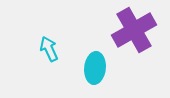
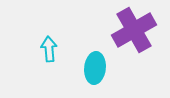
cyan arrow: rotated 20 degrees clockwise
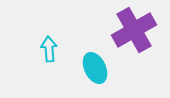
cyan ellipse: rotated 32 degrees counterclockwise
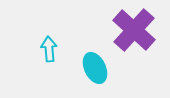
purple cross: rotated 18 degrees counterclockwise
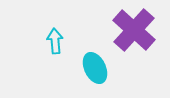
cyan arrow: moved 6 px right, 8 px up
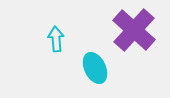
cyan arrow: moved 1 px right, 2 px up
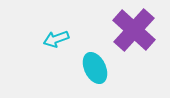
cyan arrow: rotated 105 degrees counterclockwise
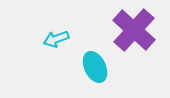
cyan ellipse: moved 1 px up
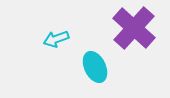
purple cross: moved 2 px up
